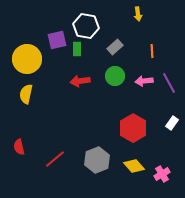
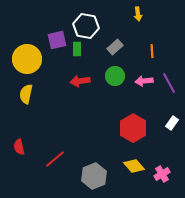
gray hexagon: moved 3 px left, 16 px down
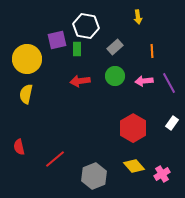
yellow arrow: moved 3 px down
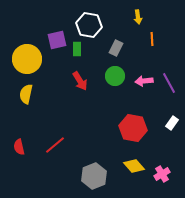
white hexagon: moved 3 px right, 1 px up
gray rectangle: moved 1 px right, 1 px down; rotated 21 degrees counterclockwise
orange line: moved 12 px up
red arrow: rotated 114 degrees counterclockwise
red hexagon: rotated 20 degrees counterclockwise
red line: moved 14 px up
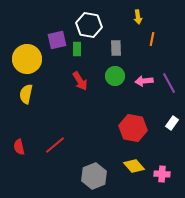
orange line: rotated 16 degrees clockwise
gray rectangle: rotated 28 degrees counterclockwise
pink cross: rotated 35 degrees clockwise
